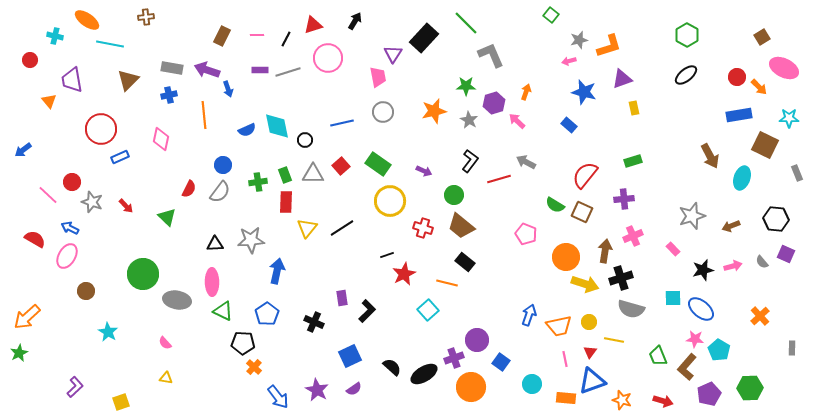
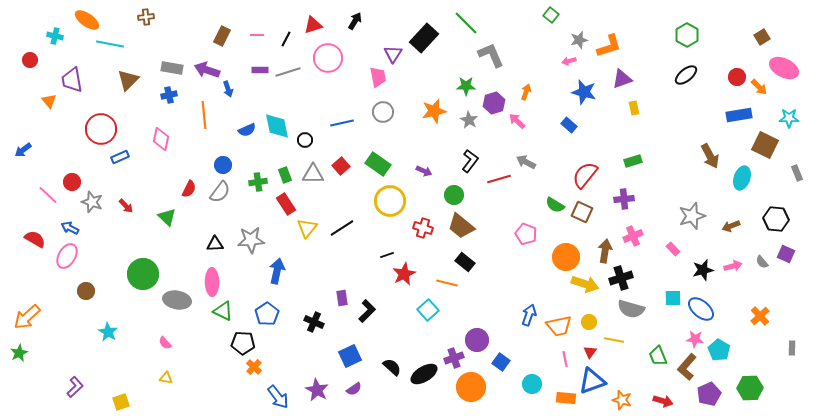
red rectangle at (286, 202): moved 2 px down; rotated 35 degrees counterclockwise
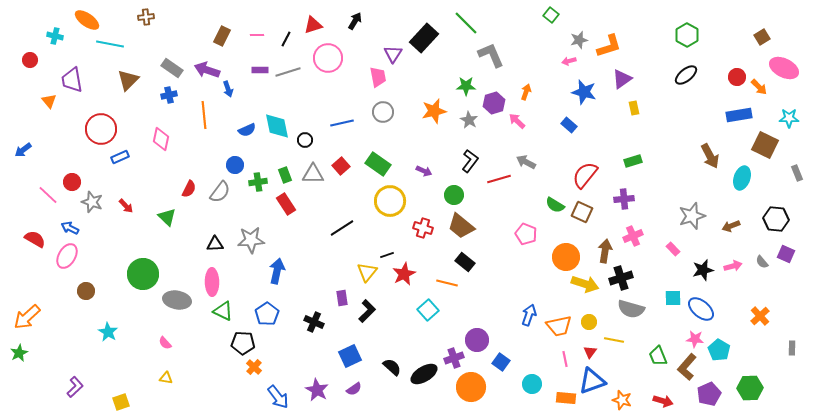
gray rectangle at (172, 68): rotated 25 degrees clockwise
purple triangle at (622, 79): rotated 15 degrees counterclockwise
blue circle at (223, 165): moved 12 px right
yellow triangle at (307, 228): moved 60 px right, 44 px down
